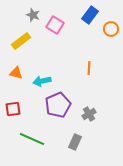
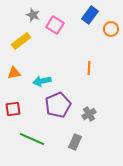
orange triangle: moved 2 px left; rotated 24 degrees counterclockwise
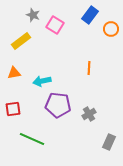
purple pentagon: rotated 30 degrees clockwise
gray rectangle: moved 34 px right
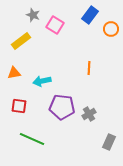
purple pentagon: moved 4 px right, 2 px down
red square: moved 6 px right, 3 px up; rotated 14 degrees clockwise
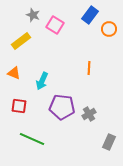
orange circle: moved 2 px left
orange triangle: rotated 32 degrees clockwise
cyan arrow: rotated 54 degrees counterclockwise
